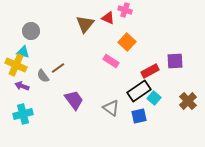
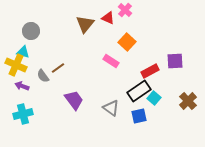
pink cross: rotated 24 degrees clockwise
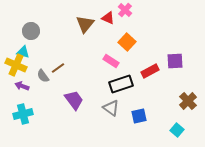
black rectangle: moved 18 px left, 7 px up; rotated 15 degrees clockwise
cyan square: moved 23 px right, 32 px down
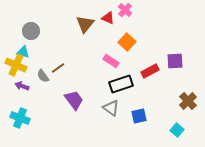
cyan cross: moved 3 px left, 4 px down; rotated 36 degrees clockwise
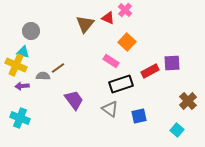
purple square: moved 3 px left, 2 px down
gray semicircle: rotated 128 degrees clockwise
purple arrow: rotated 24 degrees counterclockwise
gray triangle: moved 1 px left, 1 px down
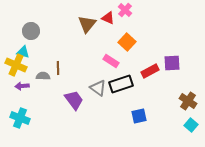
brown triangle: moved 2 px right
brown line: rotated 56 degrees counterclockwise
brown cross: rotated 12 degrees counterclockwise
gray triangle: moved 12 px left, 21 px up
cyan square: moved 14 px right, 5 px up
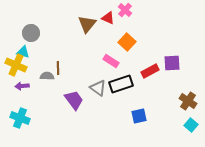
gray circle: moved 2 px down
gray semicircle: moved 4 px right
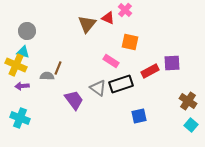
gray circle: moved 4 px left, 2 px up
orange square: moved 3 px right; rotated 30 degrees counterclockwise
brown line: rotated 24 degrees clockwise
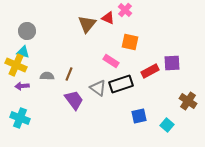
brown line: moved 11 px right, 6 px down
cyan square: moved 24 px left
